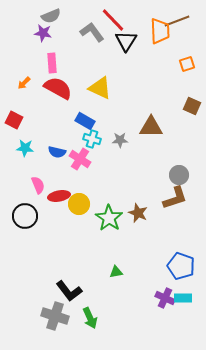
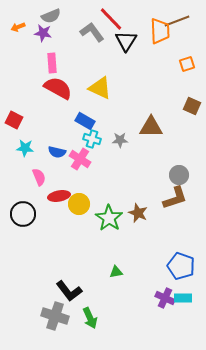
red line: moved 2 px left, 1 px up
orange arrow: moved 6 px left, 56 px up; rotated 24 degrees clockwise
pink semicircle: moved 1 px right, 8 px up
black circle: moved 2 px left, 2 px up
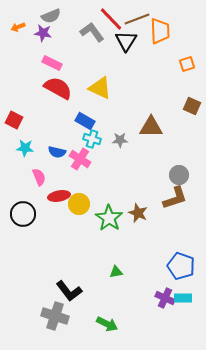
brown line: moved 40 px left, 2 px up
pink rectangle: rotated 60 degrees counterclockwise
green arrow: moved 17 px right, 6 px down; rotated 40 degrees counterclockwise
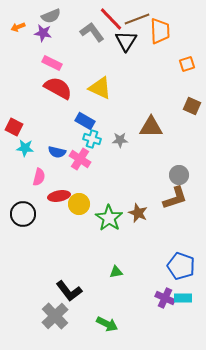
red square: moved 7 px down
pink semicircle: rotated 36 degrees clockwise
gray cross: rotated 28 degrees clockwise
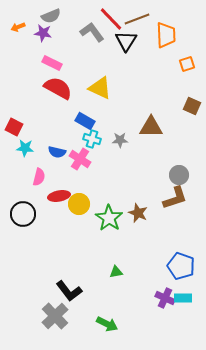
orange trapezoid: moved 6 px right, 4 px down
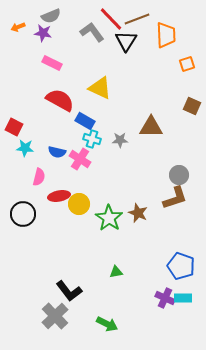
red semicircle: moved 2 px right, 12 px down
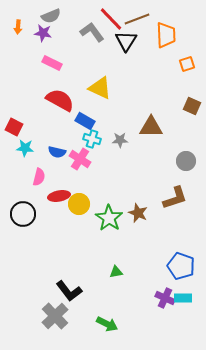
orange arrow: rotated 64 degrees counterclockwise
gray circle: moved 7 px right, 14 px up
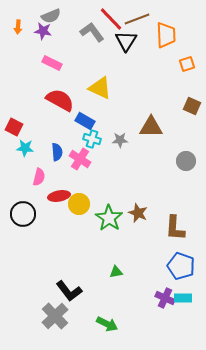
purple star: moved 2 px up
blue semicircle: rotated 108 degrees counterclockwise
brown L-shape: moved 30 px down; rotated 112 degrees clockwise
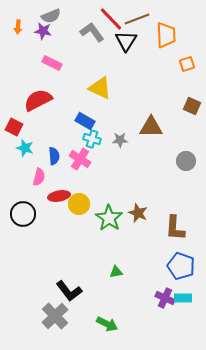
red semicircle: moved 22 px left; rotated 56 degrees counterclockwise
cyan star: rotated 12 degrees clockwise
blue semicircle: moved 3 px left, 4 px down
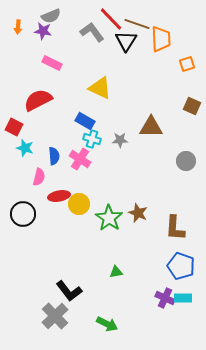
brown line: moved 5 px down; rotated 40 degrees clockwise
orange trapezoid: moved 5 px left, 4 px down
